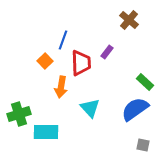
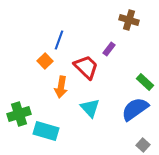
brown cross: rotated 24 degrees counterclockwise
blue line: moved 4 px left
purple rectangle: moved 2 px right, 3 px up
red trapezoid: moved 5 px right, 4 px down; rotated 44 degrees counterclockwise
cyan rectangle: moved 1 px up; rotated 15 degrees clockwise
gray square: rotated 32 degrees clockwise
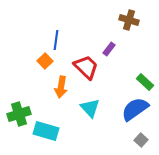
blue line: moved 3 px left; rotated 12 degrees counterclockwise
gray square: moved 2 px left, 5 px up
